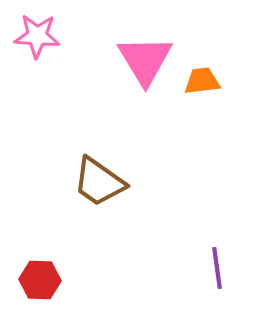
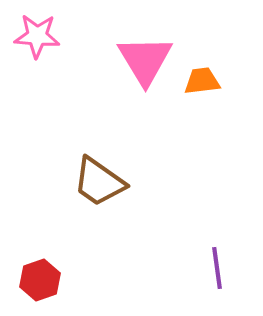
red hexagon: rotated 21 degrees counterclockwise
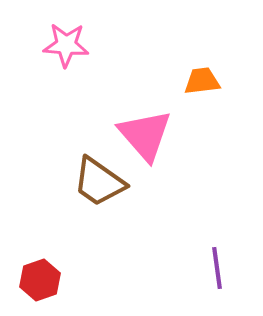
pink star: moved 29 px right, 9 px down
pink triangle: moved 75 px down; rotated 10 degrees counterclockwise
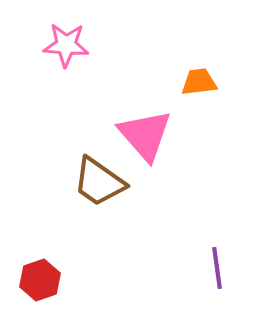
orange trapezoid: moved 3 px left, 1 px down
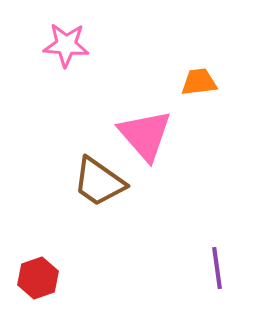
red hexagon: moved 2 px left, 2 px up
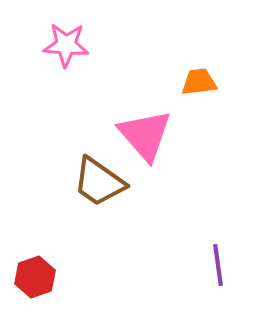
purple line: moved 1 px right, 3 px up
red hexagon: moved 3 px left, 1 px up
